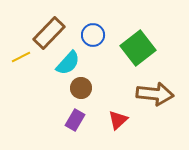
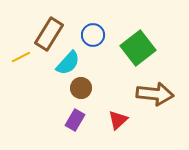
brown rectangle: moved 1 px down; rotated 12 degrees counterclockwise
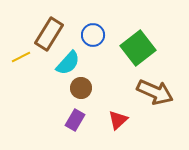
brown arrow: moved 2 px up; rotated 18 degrees clockwise
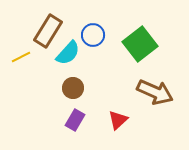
brown rectangle: moved 1 px left, 3 px up
green square: moved 2 px right, 4 px up
cyan semicircle: moved 10 px up
brown circle: moved 8 px left
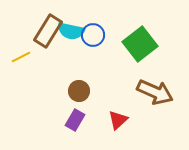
cyan semicircle: moved 3 px right, 22 px up; rotated 60 degrees clockwise
brown circle: moved 6 px right, 3 px down
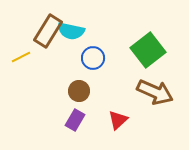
blue circle: moved 23 px down
green square: moved 8 px right, 6 px down
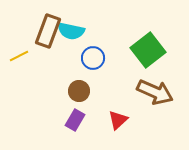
brown rectangle: rotated 12 degrees counterclockwise
yellow line: moved 2 px left, 1 px up
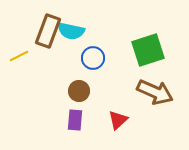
green square: rotated 20 degrees clockwise
purple rectangle: rotated 25 degrees counterclockwise
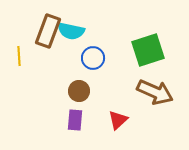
yellow line: rotated 66 degrees counterclockwise
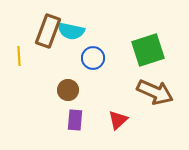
brown circle: moved 11 px left, 1 px up
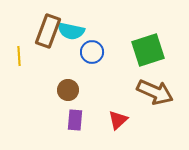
blue circle: moved 1 px left, 6 px up
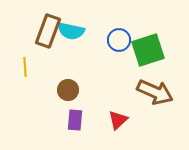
blue circle: moved 27 px right, 12 px up
yellow line: moved 6 px right, 11 px down
